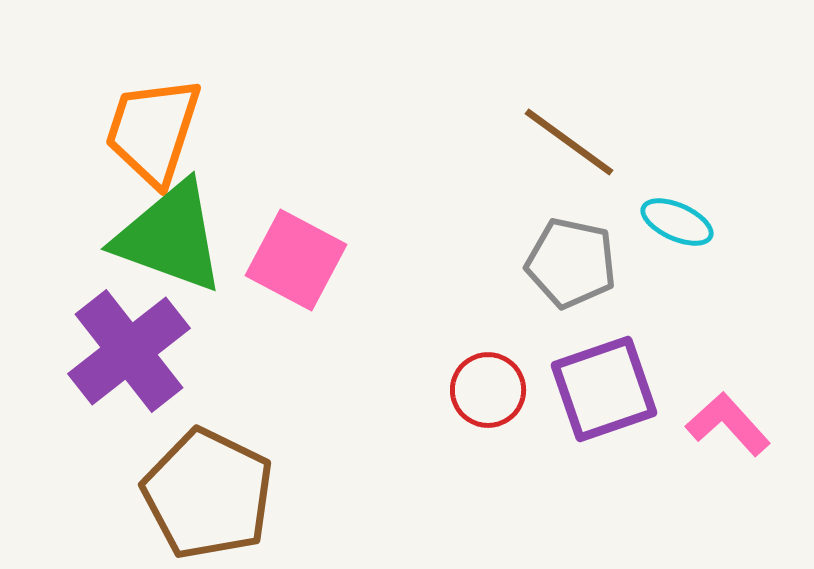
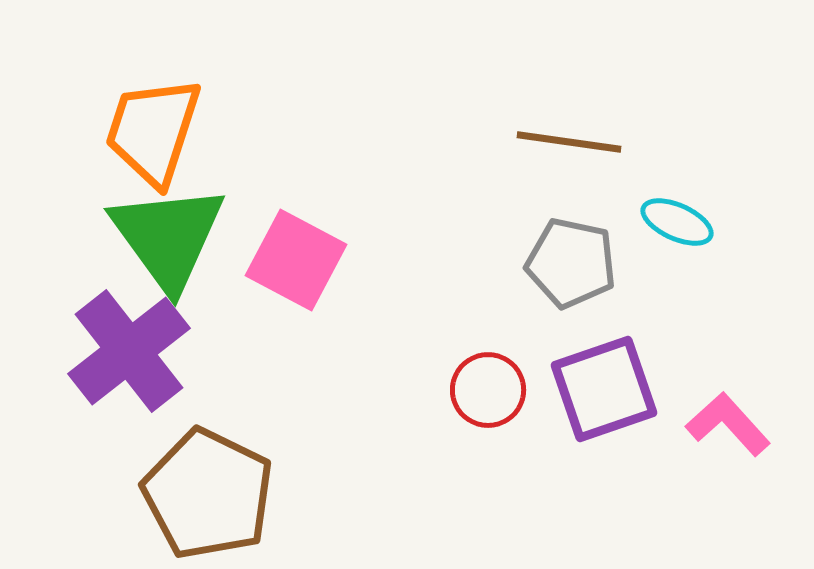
brown line: rotated 28 degrees counterclockwise
green triangle: moved 2 px left; rotated 34 degrees clockwise
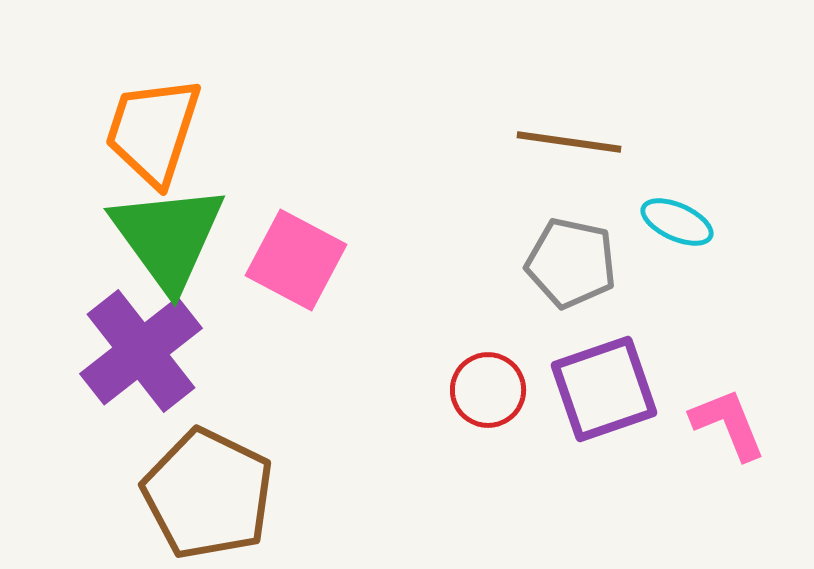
purple cross: moved 12 px right
pink L-shape: rotated 20 degrees clockwise
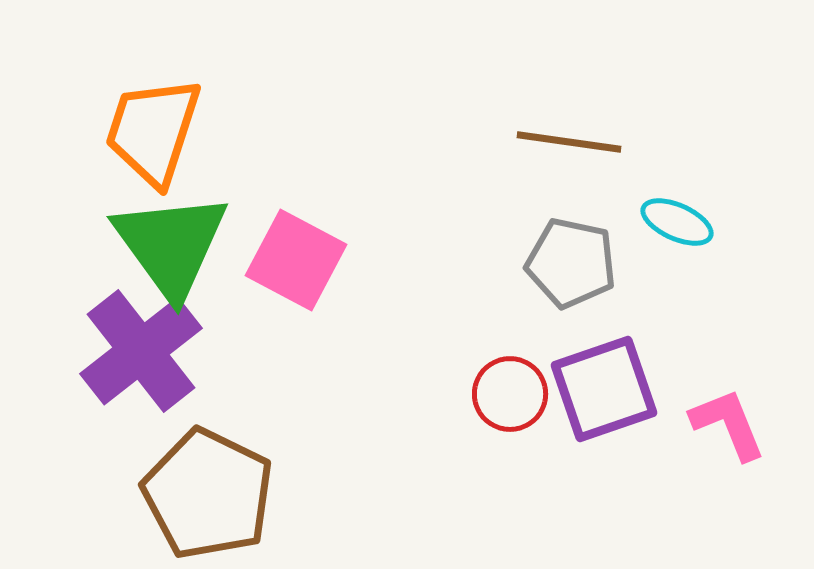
green triangle: moved 3 px right, 8 px down
red circle: moved 22 px right, 4 px down
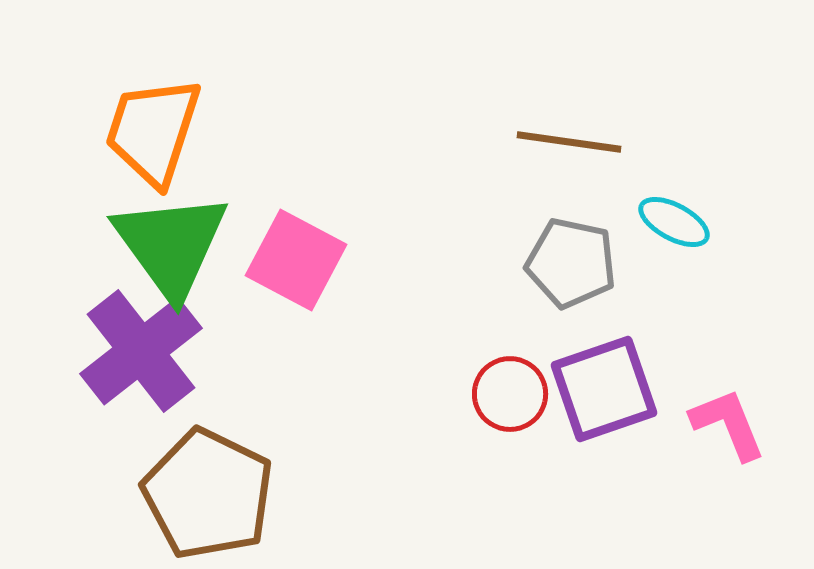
cyan ellipse: moved 3 px left; rotated 4 degrees clockwise
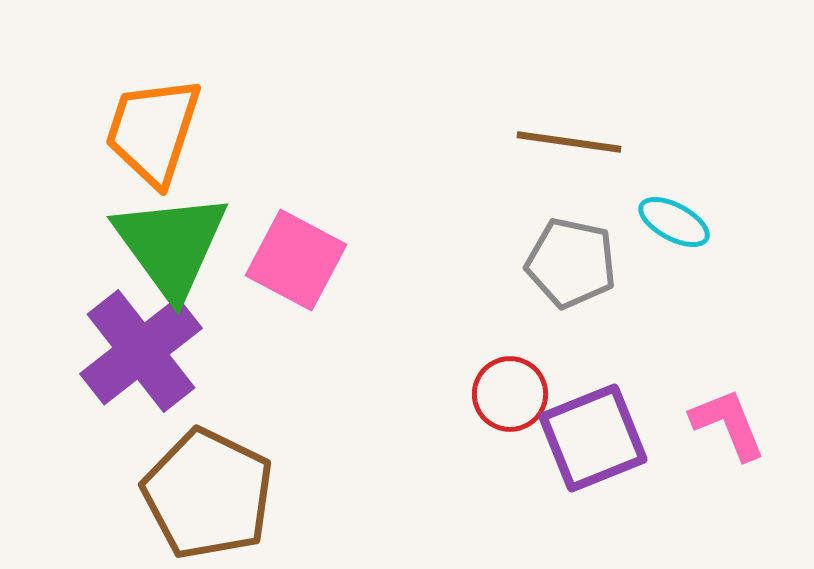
purple square: moved 11 px left, 49 px down; rotated 3 degrees counterclockwise
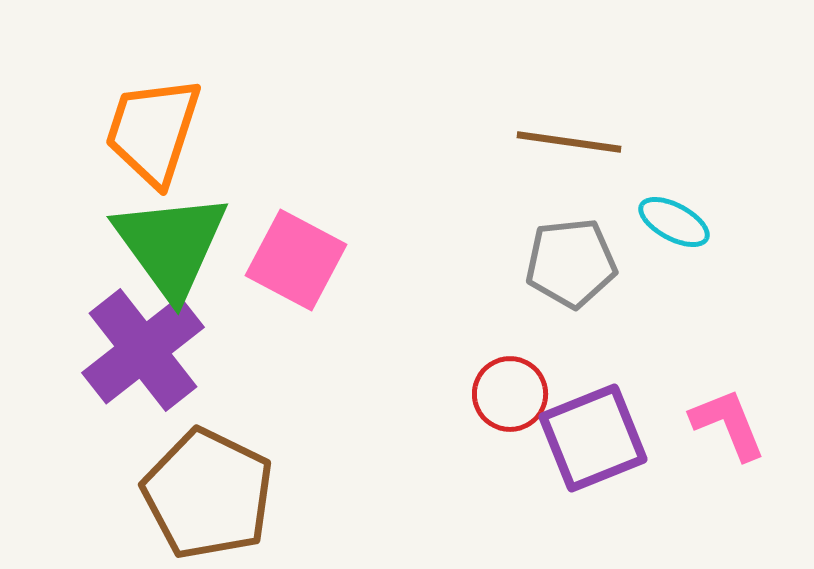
gray pentagon: rotated 18 degrees counterclockwise
purple cross: moved 2 px right, 1 px up
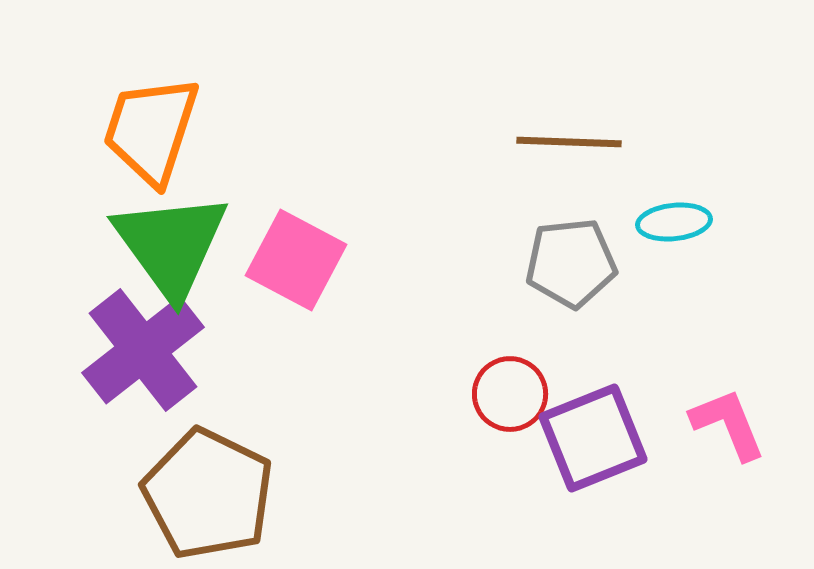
orange trapezoid: moved 2 px left, 1 px up
brown line: rotated 6 degrees counterclockwise
cyan ellipse: rotated 34 degrees counterclockwise
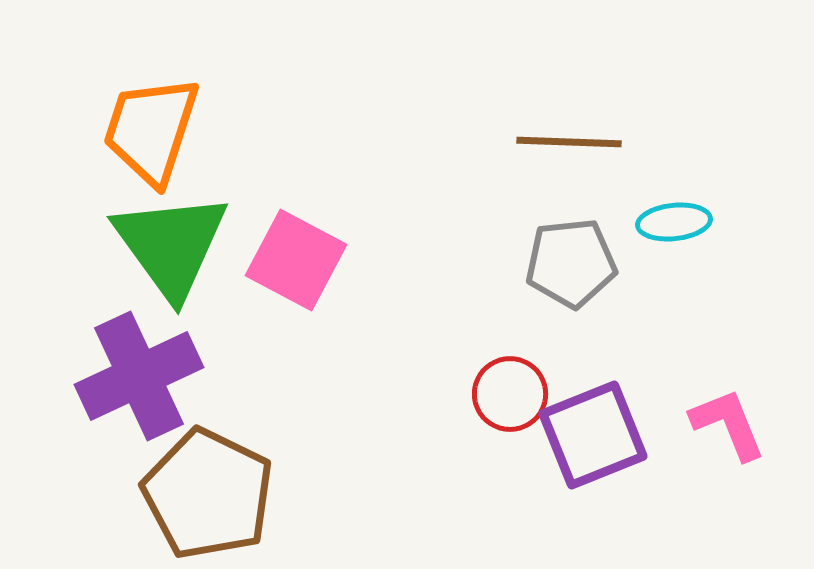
purple cross: moved 4 px left, 26 px down; rotated 13 degrees clockwise
purple square: moved 3 px up
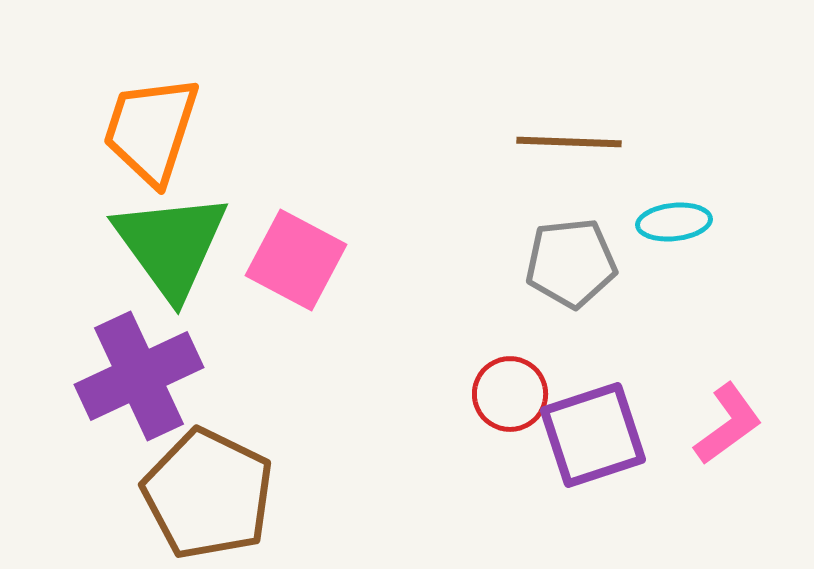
pink L-shape: rotated 76 degrees clockwise
purple square: rotated 4 degrees clockwise
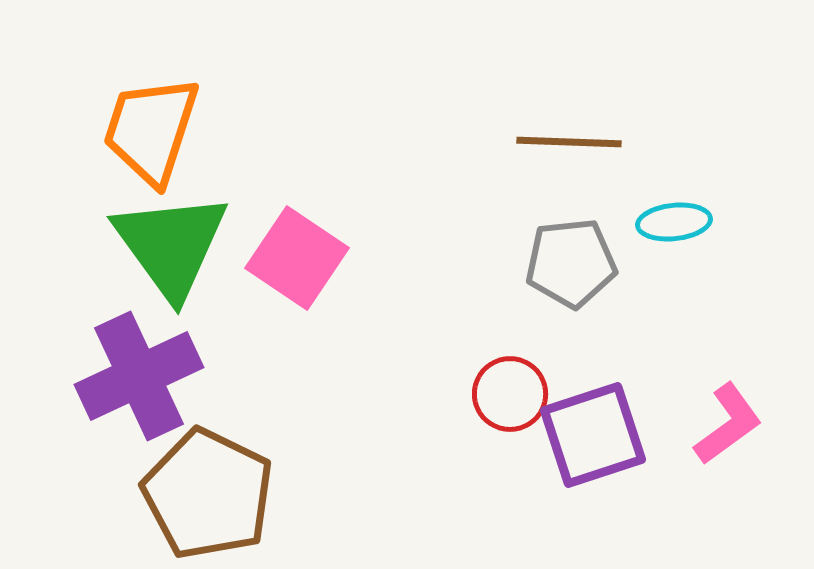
pink square: moved 1 px right, 2 px up; rotated 6 degrees clockwise
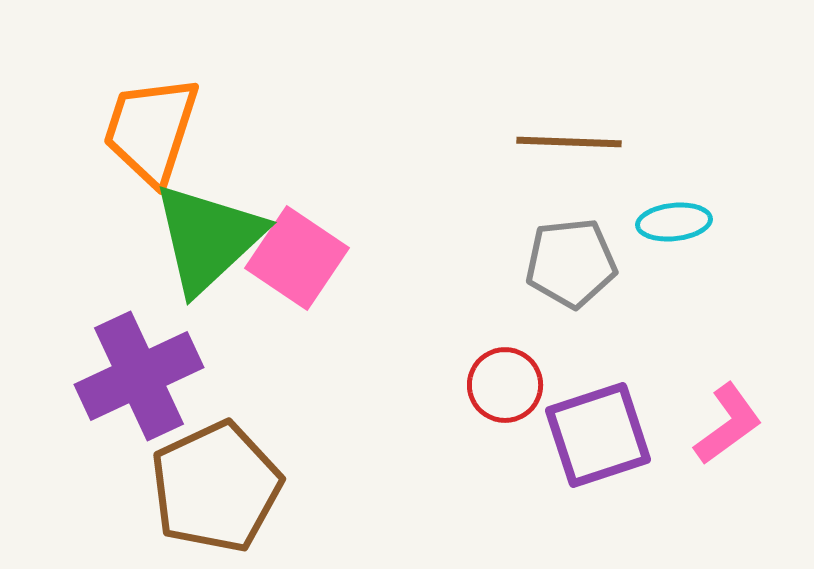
green triangle: moved 37 px right, 7 px up; rotated 23 degrees clockwise
red circle: moved 5 px left, 9 px up
purple square: moved 5 px right
brown pentagon: moved 8 px right, 7 px up; rotated 21 degrees clockwise
